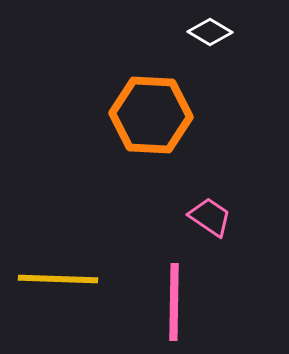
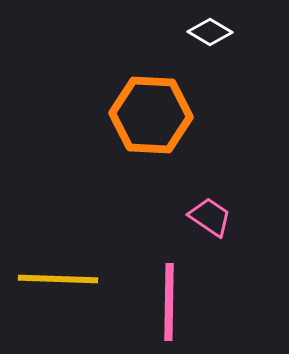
pink line: moved 5 px left
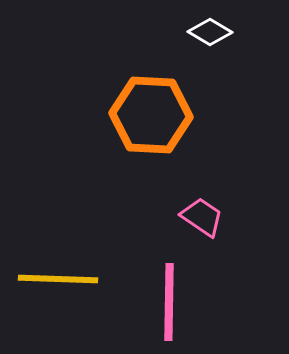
pink trapezoid: moved 8 px left
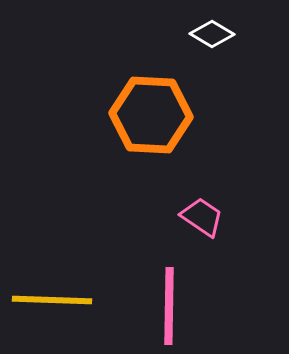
white diamond: moved 2 px right, 2 px down
yellow line: moved 6 px left, 21 px down
pink line: moved 4 px down
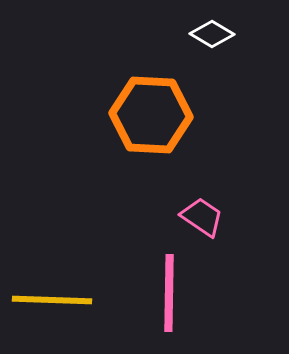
pink line: moved 13 px up
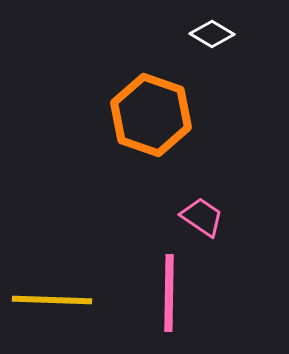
orange hexagon: rotated 16 degrees clockwise
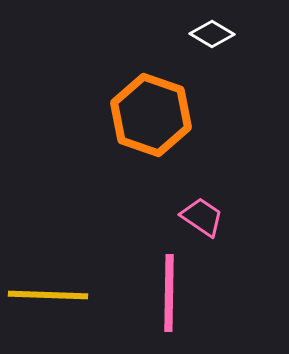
yellow line: moved 4 px left, 5 px up
